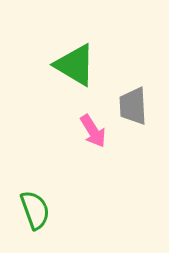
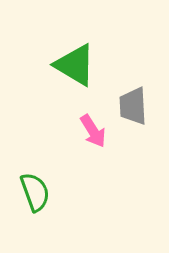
green semicircle: moved 18 px up
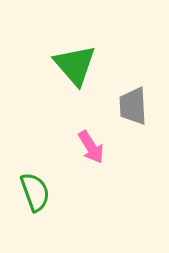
green triangle: rotated 18 degrees clockwise
pink arrow: moved 2 px left, 16 px down
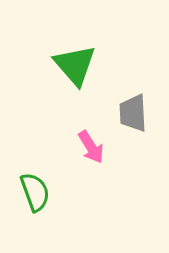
gray trapezoid: moved 7 px down
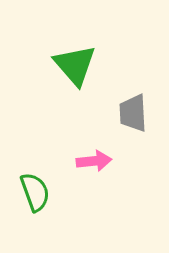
pink arrow: moved 3 px right, 14 px down; rotated 64 degrees counterclockwise
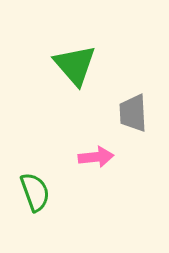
pink arrow: moved 2 px right, 4 px up
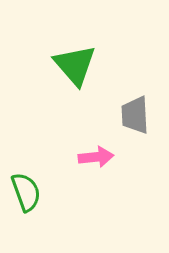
gray trapezoid: moved 2 px right, 2 px down
green semicircle: moved 9 px left
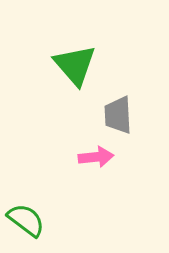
gray trapezoid: moved 17 px left
green semicircle: moved 28 px down; rotated 33 degrees counterclockwise
